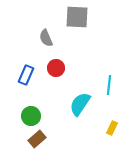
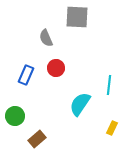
green circle: moved 16 px left
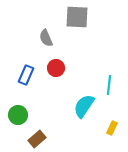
cyan semicircle: moved 4 px right, 2 px down
green circle: moved 3 px right, 1 px up
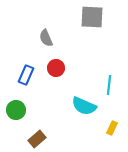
gray square: moved 15 px right
cyan semicircle: rotated 100 degrees counterclockwise
green circle: moved 2 px left, 5 px up
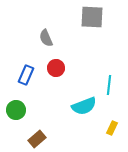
cyan semicircle: rotated 45 degrees counterclockwise
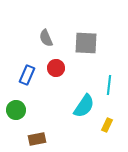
gray square: moved 6 px left, 26 px down
blue rectangle: moved 1 px right
cyan semicircle: rotated 35 degrees counterclockwise
yellow rectangle: moved 5 px left, 3 px up
brown rectangle: rotated 30 degrees clockwise
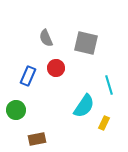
gray square: rotated 10 degrees clockwise
blue rectangle: moved 1 px right, 1 px down
cyan line: rotated 24 degrees counterclockwise
yellow rectangle: moved 3 px left, 2 px up
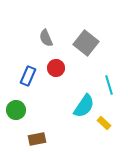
gray square: rotated 25 degrees clockwise
yellow rectangle: rotated 72 degrees counterclockwise
